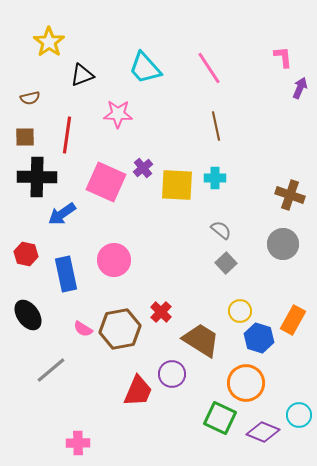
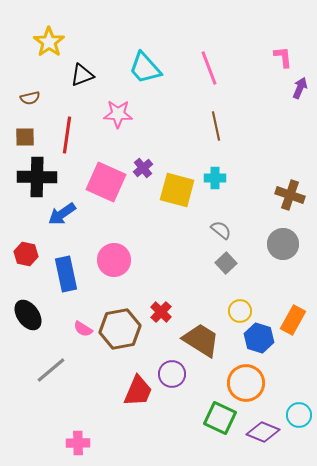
pink line: rotated 12 degrees clockwise
yellow square: moved 5 px down; rotated 12 degrees clockwise
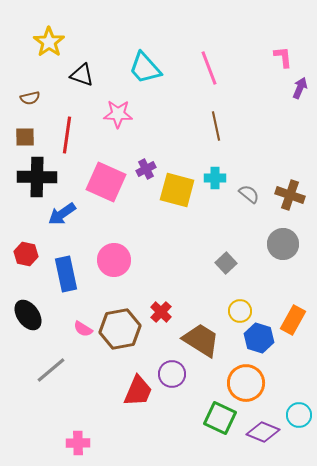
black triangle: rotated 40 degrees clockwise
purple cross: moved 3 px right, 1 px down; rotated 12 degrees clockwise
gray semicircle: moved 28 px right, 36 px up
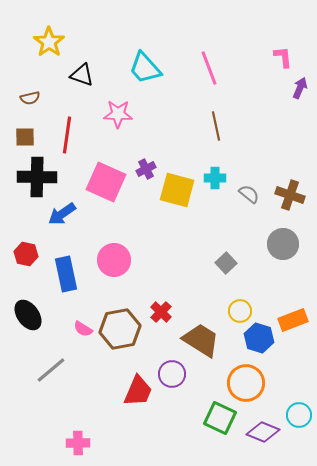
orange rectangle: rotated 40 degrees clockwise
